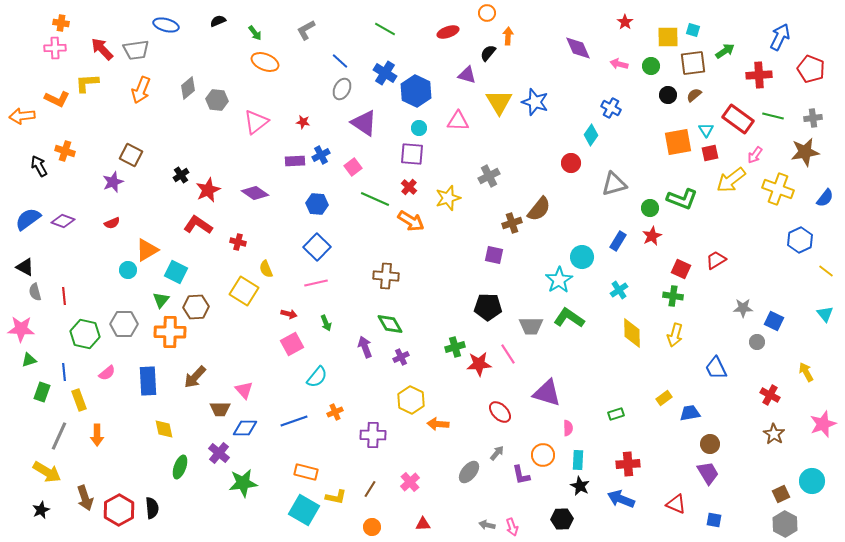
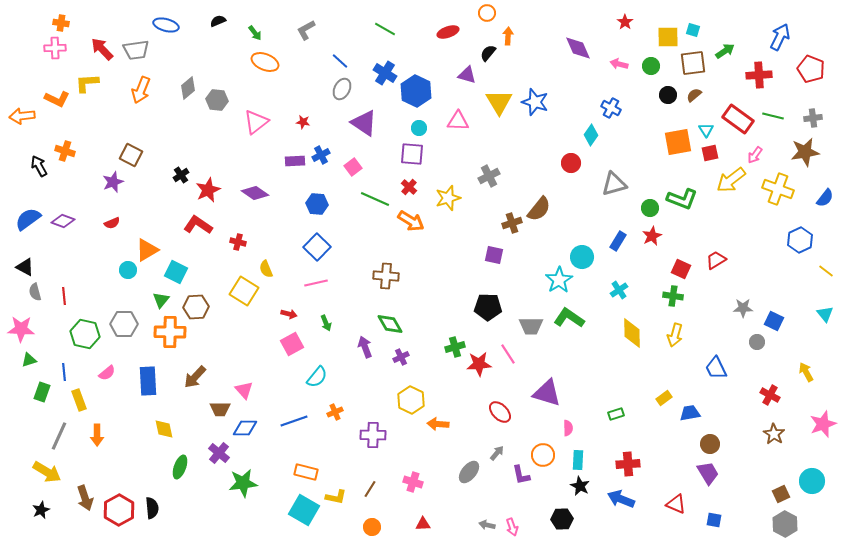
pink cross at (410, 482): moved 3 px right; rotated 30 degrees counterclockwise
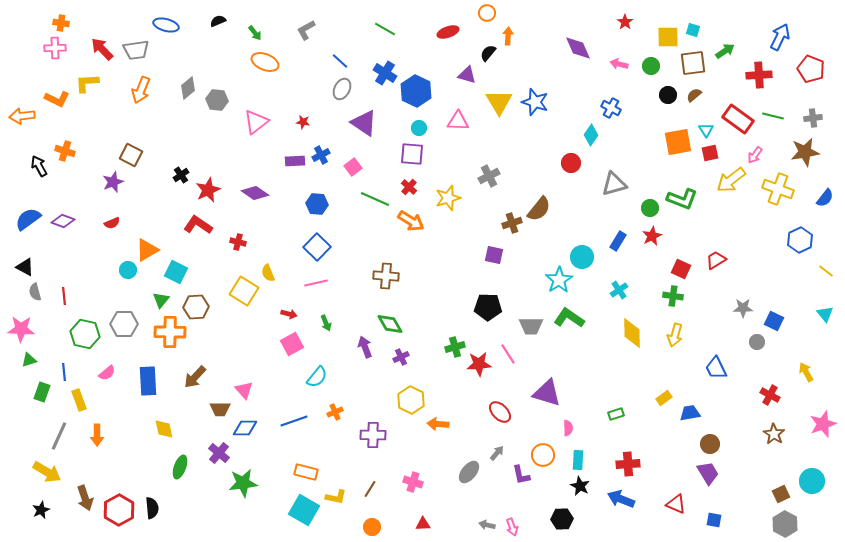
yellow semicircle at (266, 269): moved 2 px right, 4 px down
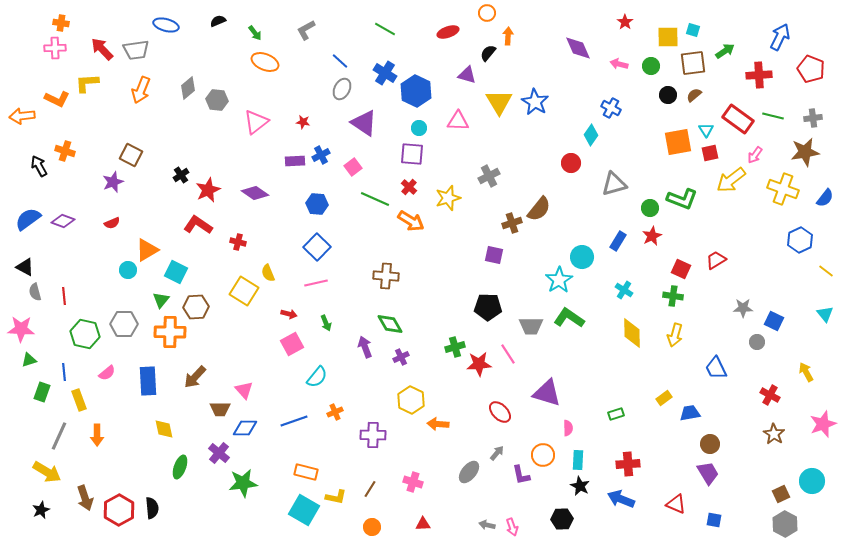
blue star at (535, 102): rotated 12 degrees clockwise
yellow cross at (778, 189): moved 5 px right
cyan cross at (619, 290): moved 5 px right; rotated 24 degrees counterclockwise
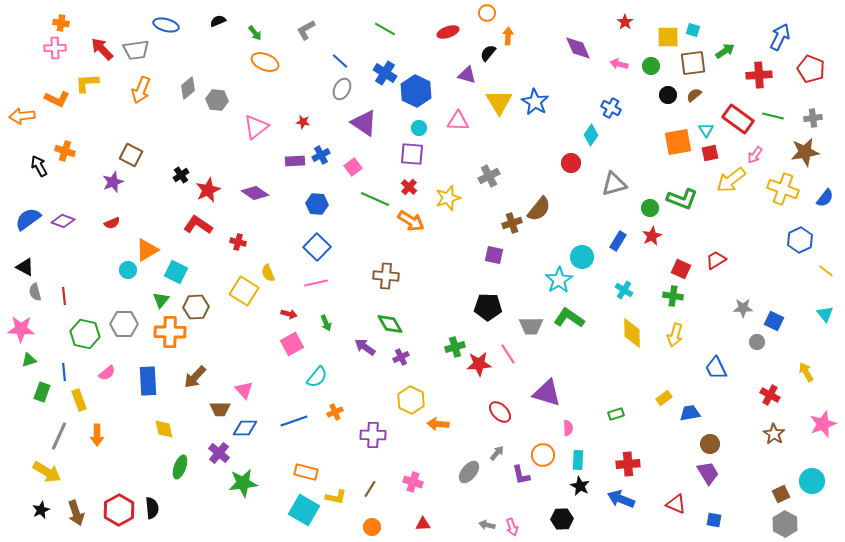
pink triangle at (256, 122): moved 5 px down
purple arrow at (365, 347): rotated 35 degrees counterclockwise
brown arrow at (85, 498): moved 9 px left, 15 px down
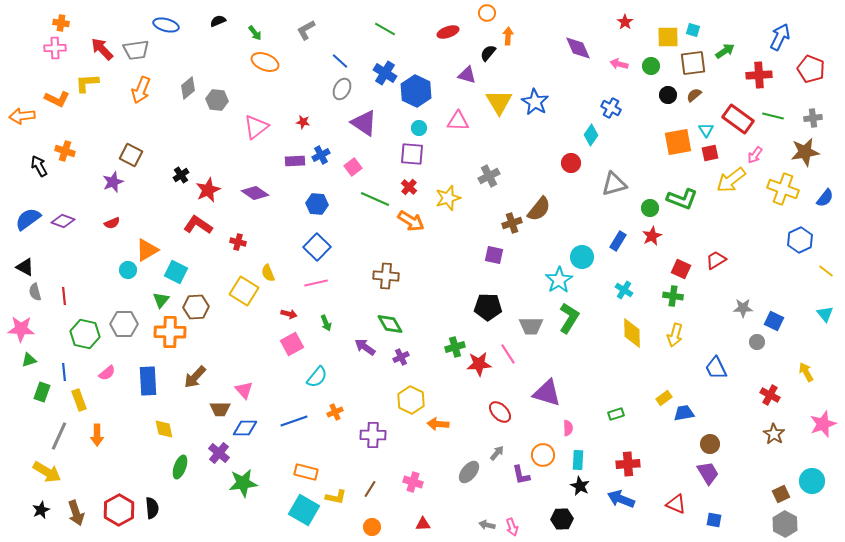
green L-shape at (569, 318): rotated 88 degrees clockwise
blue trapezoid at (690, 413): moved 6 px left
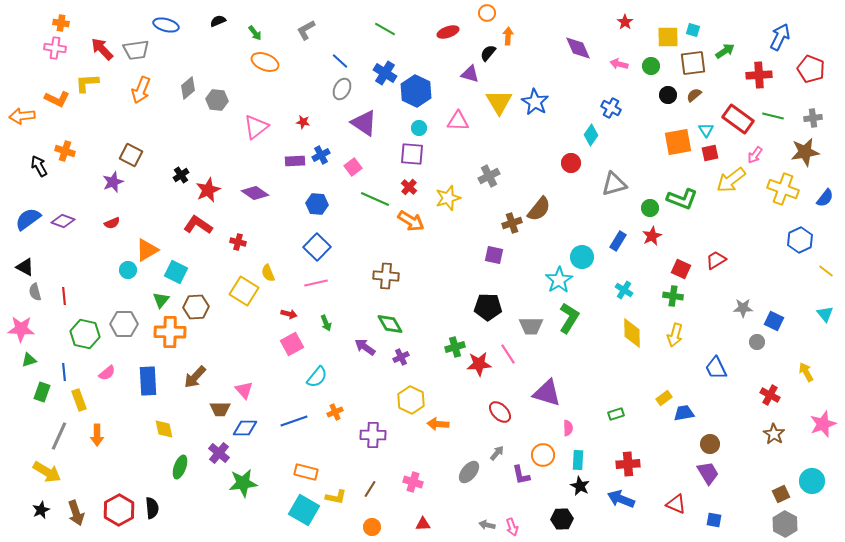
pink cross at (55, 48): rotated 10 degrees clockwise
purple triangle at (467, 75): moved 3 px right, 1 px up
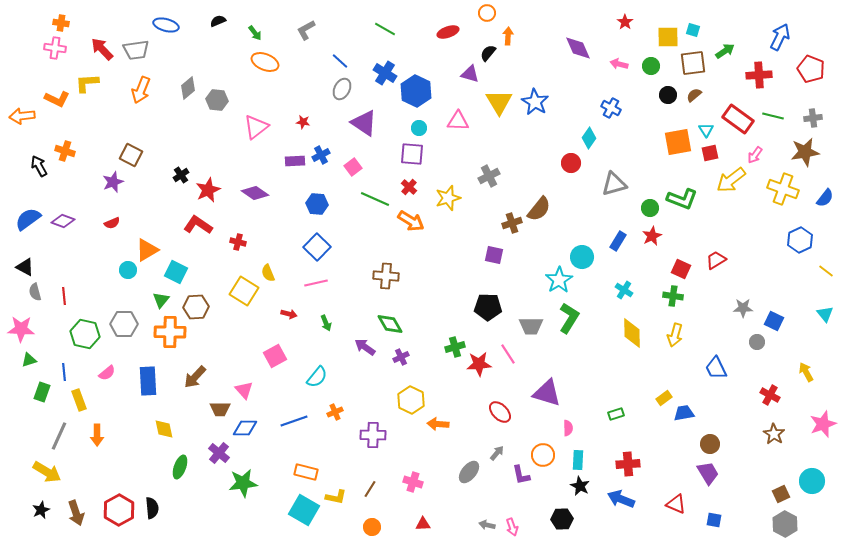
cyan diamond at (591, 135): moved 2 px left, 3 px down
pink square at (292, 344): moved 17 px left, 12 px down
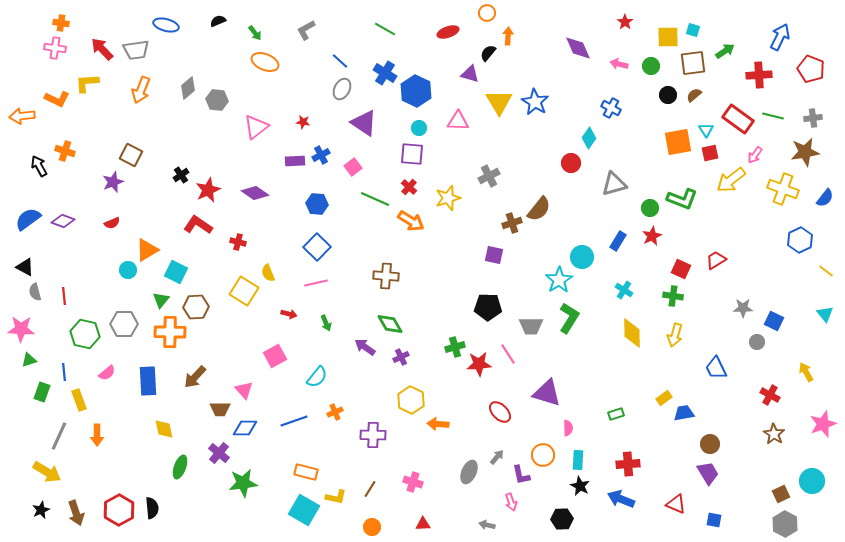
gray arrow at (497, 453): moved 4 px down
gray ellipse at (469, 472): rotated 15 degrees counterclockwise
pink arrow at (512, 527): moved 1 px left, 25 px up
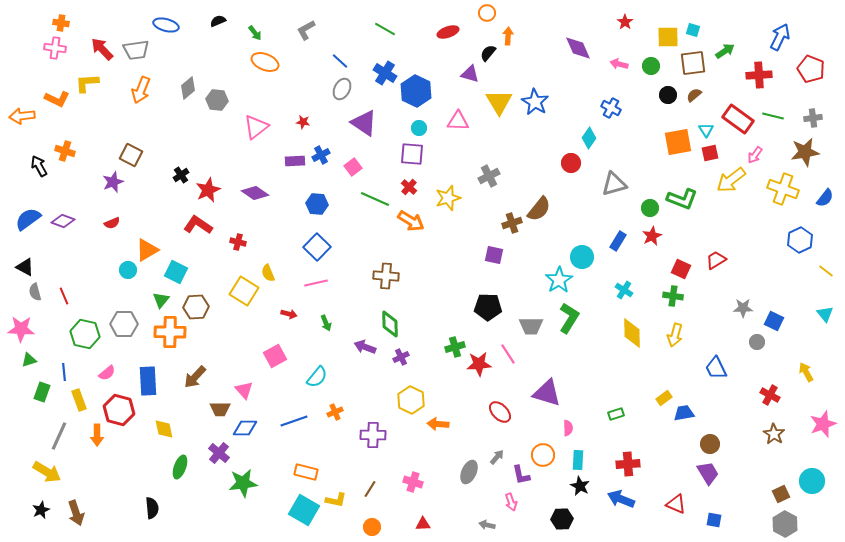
red line at (64, 296): rotated 18 degrees counterclockwise
green diamond at (390, 324): rotated 28 degrees clockwise
purple arrow at (365, 347): rotated 15 degrees counterclockwise
yellow L-shape at (336, 497): moved 3 px down
red hexagon at (119, 510): moved 100 px up; rotated 16 degrees counterclockwise
